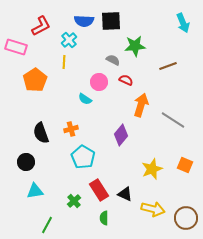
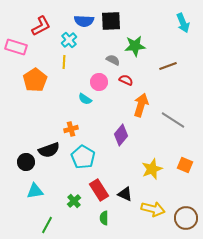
black semicircle: moved 8 px right, 17 px down; rotated 90 degrees counterclockwise
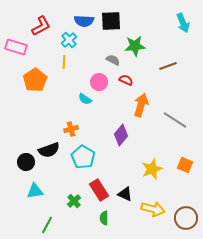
gray line: moved 2 px right
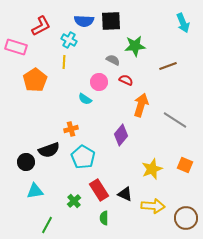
cyan cross: rotated 21 degrees counterclockwise
yellow arrow: moved 3 px up; rotated 10 degrees counterclockwise
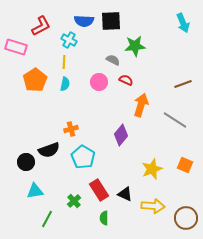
brown line: moved 15 px right, 18 px down
cyan semicircle: moved 20 px left, 15 px up; rotated 112 degrees counterclockwise
green line: moved 6 px up
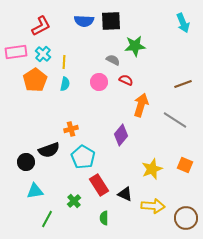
cyan cross: moved 26 px left, 14 px down; rotated 14 degrees clockwise
pink rectangle: moved 5 px down; rotated 25 degrees counterclockwise
red rectangle: moved 5 px up
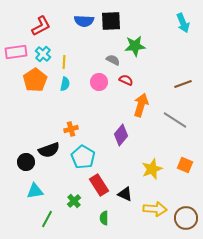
yellow arrow: moved 2 px right, 3 px down
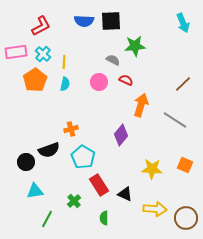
brown line: rotated 24 degrees counterclockwise
yellow star: rotated 25 degrees clockwise
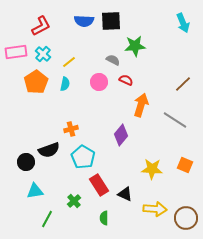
yellow line: moved 5 px right; rotated 48 degrees clockwise
orange pentagon: moved 1 px right, 2 px down
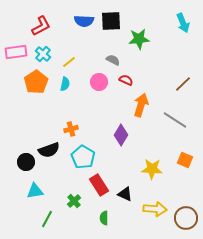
green star: moved 4 px right, 7 px up
purple diamond: rotated 10 degrees counterclockwise
orange square: moved 5 px up
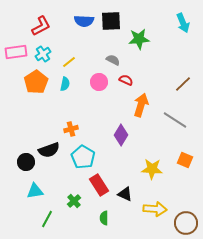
cyan cross: rotated 14 degrees clockwise
brown circle: moved 5 px down
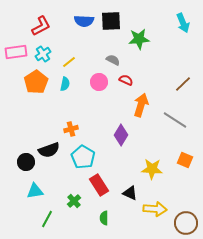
black triangle: moved 5 px right, 1 px up
